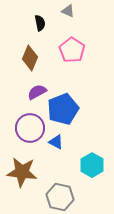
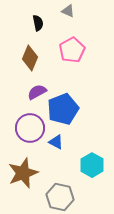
black semicircle: moved 2 px left
pink pentagon: rotated 10 degrees clockwise
brown star: moved 1 px right, 1 px down; rotated 28 degrees counterclockwise
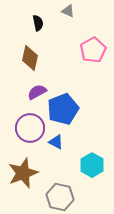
pink pentagon: moved 21 px right
brown diamond: rotated 10 degrees counterclockwise
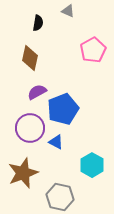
black semicircle: rotated 21 degrees clockwise
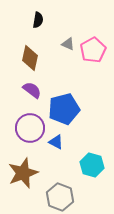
gray triangle: moved 33 px down
black semicircle: moved 3 px up
purple semicircle: moved 5 px left, 2 px up; rotated 66 degrees clockwise
blue pentagon: moved 1 px right; rotated 8 degrees clockwise
cyan hexagon: rotated 15 degrees counterclockwise
gray hexagon: rotated 8 degrees clockwise
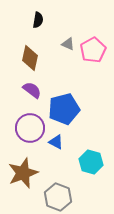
cyan hexagon: moved 1 px left, 3 px up
gray hexagon: moved 2 px left
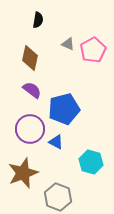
purple circle: moved 1 px down
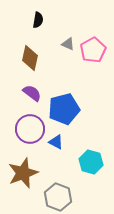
purple semicircle: moved 3 px down
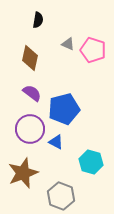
pink pentagon: rotated 25 degrees counterclockwise
gray hexagon: moved 3 px right, 1 px up
